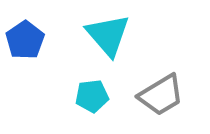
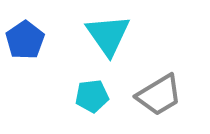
cyan triangle: rotated 6 degrees clockwise
gray trapezoid: moved 2 px left
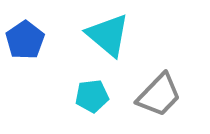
cyan triangle: rotated 15 degrees counterclockwise
gray trapezoid: rotated 15 degrees counterclockwise
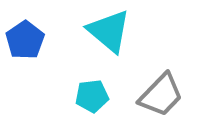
cyan triangle: moved 1 px right, 4 px up
gray trapezoid: moved 2 px right
